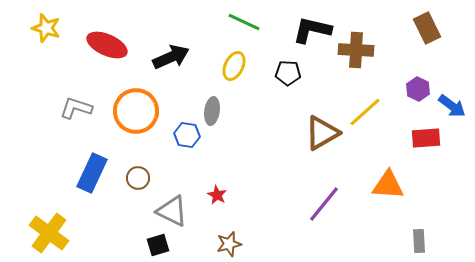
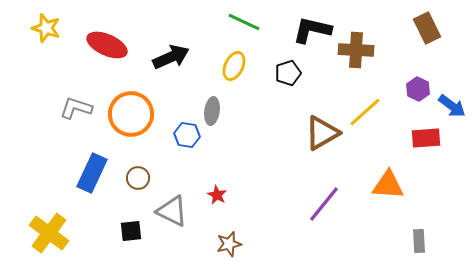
black pentagon: rotated 20 degrees counterclockwise
orange circle: moved 5 px left, 3 px down
black square: moved 27 px left, 14 px up; rotated 10 degrees clockwise
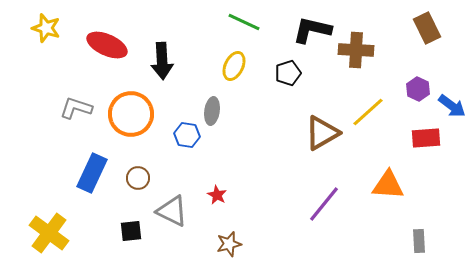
black arrow: moved 9 px left, 4 px down; rotated 111 degrees clockwise
yellow line: moved 3 px right
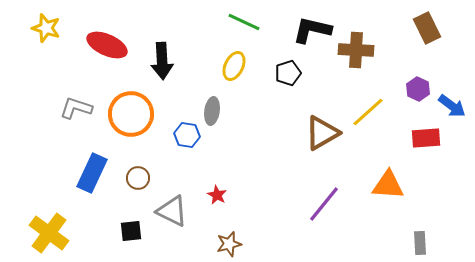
gray rectangle: moved 1 px right, 2 px down
